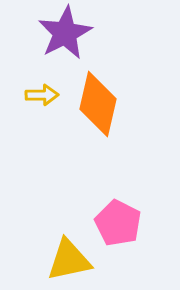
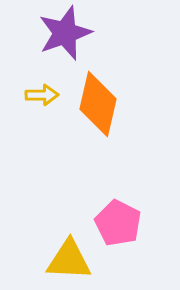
purple star: rotated 8 degrees clockwise
yellow triangle: rotated 15 degrees clockwise
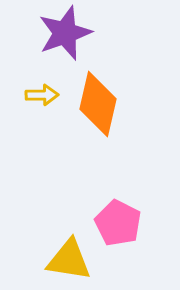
yellow triangle: rotated 6 degrees clockwise
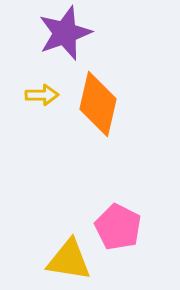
pink pentagon: moved 4 px down
